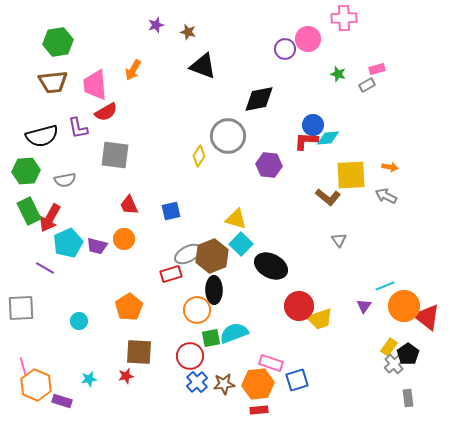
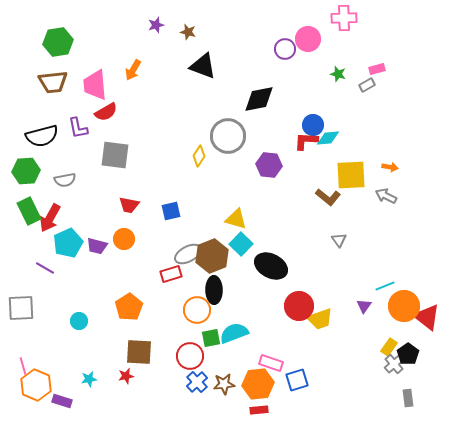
red trapezoid at (129, 205): rotated 55 degrees counterclockwise
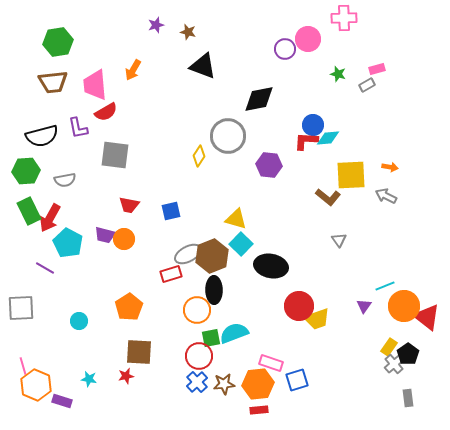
cyan pentagon at (68, 243): rotated 20 degrees counterclockwise
purple trapezoid at (97, 246): moved 8 px right, 11 px up
black ellipse at (271, 266): rotated 16 degrees counterclockwise
yellow trapezoid at (320, 319): moved 3 px left
red circle at (190, 356): moved 9 px right
cyan star at (89, 379): rotated 21 degrees clockwise
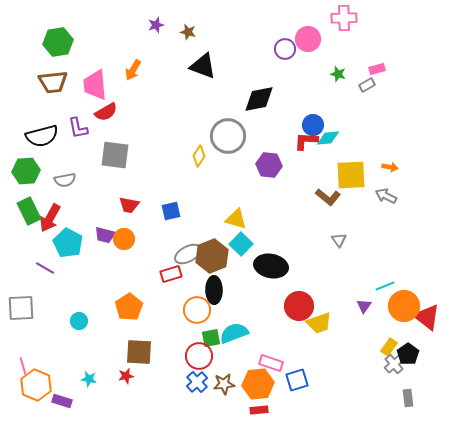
yellow trapezoid at (317, 319): moved 2 px right, 4 px down
